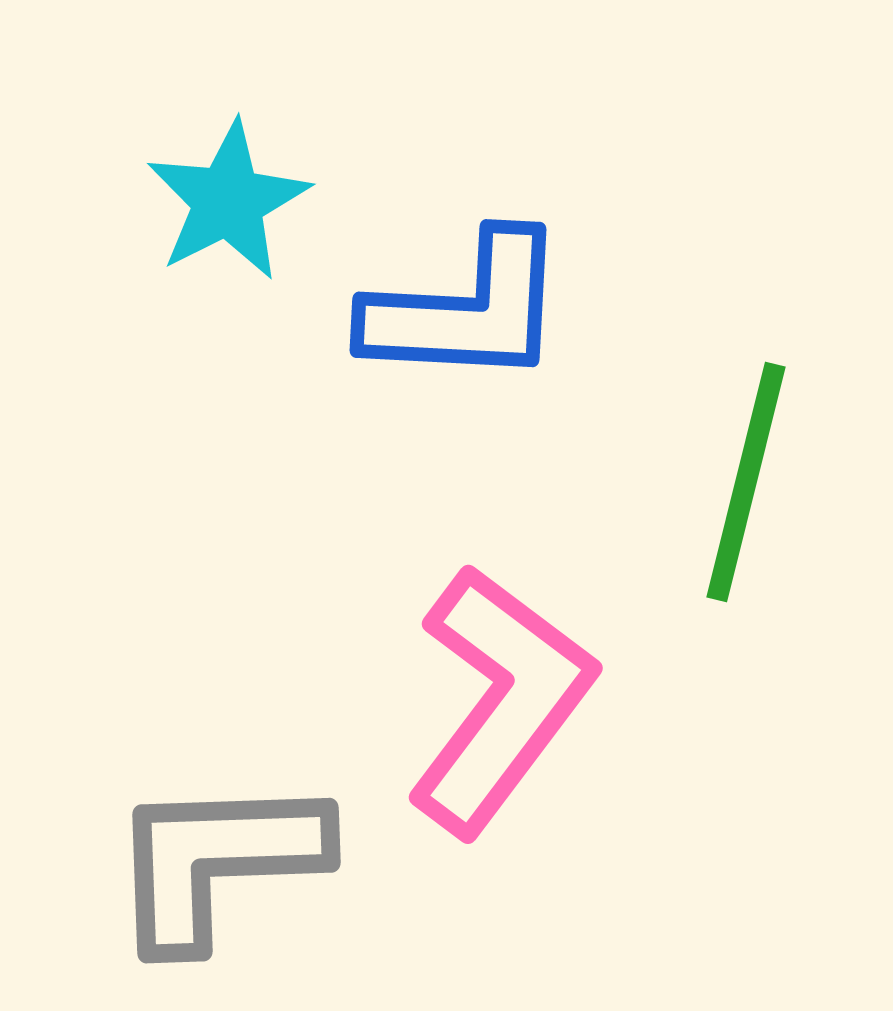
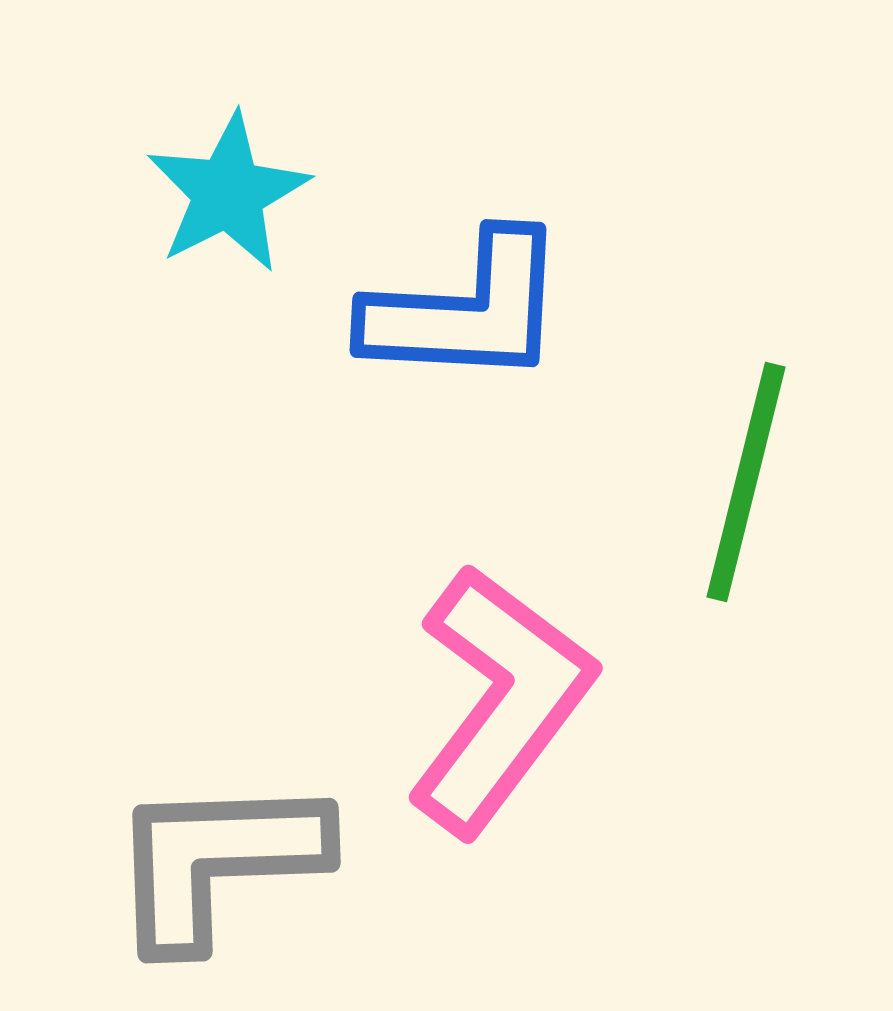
cyan star: moved 8 px up
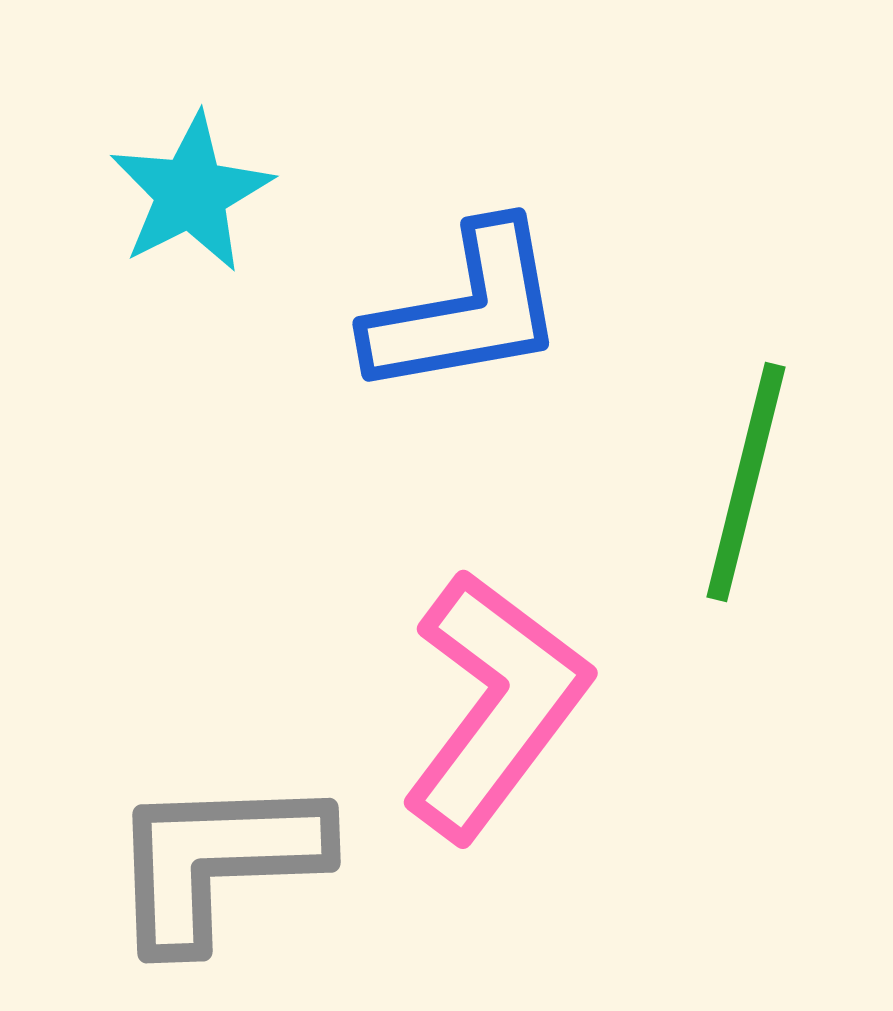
cyan star: moved 37 px left
blue L-shape: rotated 13 degrees counterclockwise
pink L-shape: moved 5 px left, 5 px down
